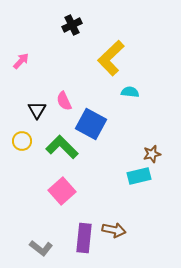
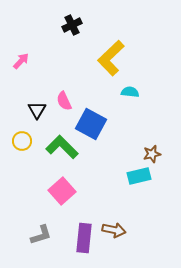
gray L-shape: moved 13 px up; rotated 55 degrees counterclockwise
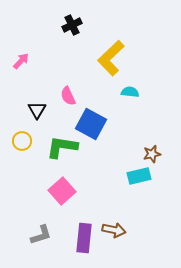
pink semicircle: moved 4 px right, 5 px up
green L-shape: rotated 36 degrees counterclockwise
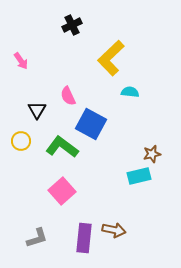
pink arrow: rotated 102 degrees clockwise
yellow circle: moved 1 px left
green L-shape: rotated 28 degrees clockwise
gray L-shape: moved 4 px left, 3 px down
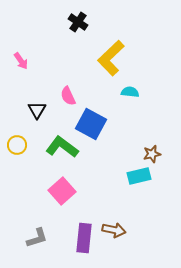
black cross: moved 6 px right, 3 px up; rotated 30 degrees counterclockwise
yellow circle: moved 4 px left, 4 px down
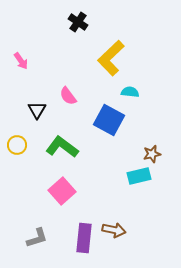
pink semicircle: rotated 12 degrees counterclockwise
blue square: moved 18 px right, 4 px up
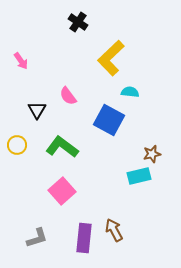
brown arrow: rotated 130 degrees counterclockwise
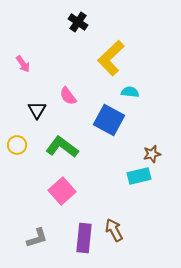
pink arrow: moved 2 px right, 3 px down
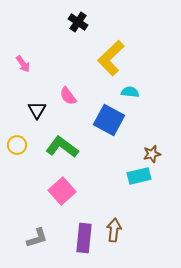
brown arrow: rotated 35 degrees clockwise
